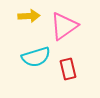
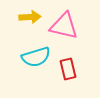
yellow arrow: moved 1 px right, 1 px down
pink triangle: rotated 48 degrees clockwise
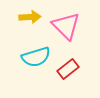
pink triangle: moved 2 px right; rotated 32 degrees clockwise
red rectangle: rotated 65 degrees clockwise
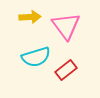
pink triangle: rotated 8 degrees clockwise
red rectangle: moved 2 px left, 1 px down
